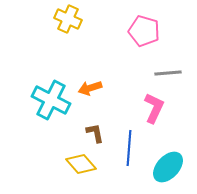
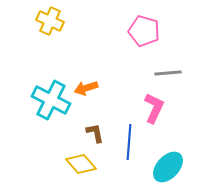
yellow cross: moved 18 px left, 2 px down
orange arrow: moved 4 px left
blue line: moved 6 px up
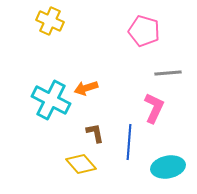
cyan ellipse: rotated 36 degrees clockwise
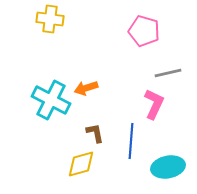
yellow cross: moved 2 px up; rotated 16 degrees counterclockwise
gray line: rotated 8 degrees counterclockwise
pink L-shape: moved 4 px up
blue line: moved 2 px right, 1 px up
yellow diamond: rotated 64 degrees counterclockwise
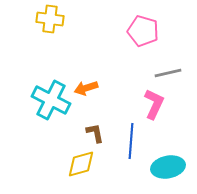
pink pentagon: moved 1 px left
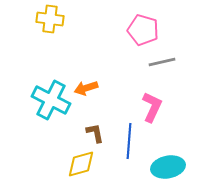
pink pentagon: moved 1 px up
gray line: moved 6 px left, 11 px up
pink L-shape: moved 2 px left, 3 px down
blue line: moved 2 px left
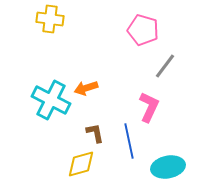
gray line: moved 3 px right, 4 px down; rotated 40 degrees counterclockwise
pink L-shape: moved 3 px left
blue line: rotated 16 degrees counterclockwise
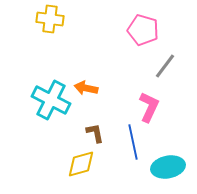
orange arrow: rotated 30 degrees clockwise
blue line: moved 4 px right, 1 px down
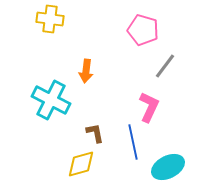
orange arrow: moved 17 px up; rotated 95 degrees counterclockwise
cyan ellipse: rotated 16 degrees counterclockwise
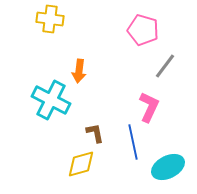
orange arrow: moved 7 px left
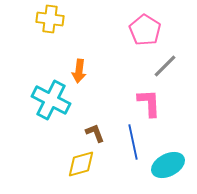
pink pentagon: moved 2 px right; rotated 16 degrees clockwise
gray line: rotated 8 degrees clockwise
pink L-shape: moved 4 px up; rotated 28 degrees counterclockwise
brown L-shape: rotated 10 degrees counterclockwise
cyan ellipse: moved 2 px up
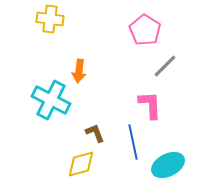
pink L-shape: moved 1 px right, 2 px down
